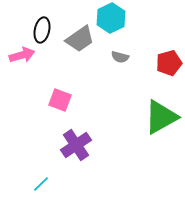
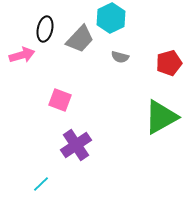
black ellipse: moved 3 px right, 1 px up
gray trapezoid: rotated 12 degrees counterclockwise
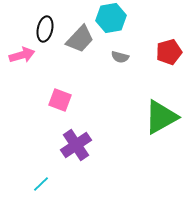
cyan hexagon: rotated 16 degrees clockwise
red pentagon: moved 11 px up
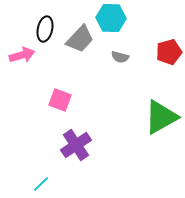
cyan hexagon: rotated 12 degrees clockwise
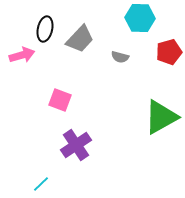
cyan hexagon: moved 29 px right
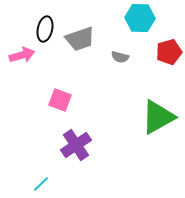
gray trapezoid: rotated 28 degrees clockwise
green triangle: moved 3 px left
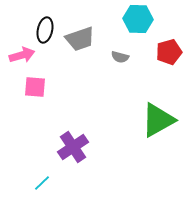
cyan hexagon: moved 2 px left, 1 px down
black ellipse: moved 1 px down
pink square: moved 25 px left, 13 px up; rotated 15 degrees counterclockwise
green triangle: moved 3 px down
purple cross: moved 3 px left, 2 px down
cyan line: moved 1 px right, 1 px up
